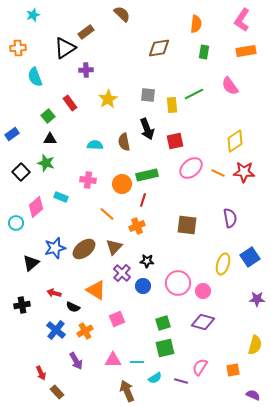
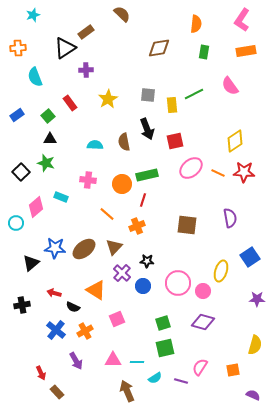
blue rectangle at (12, 134): moved 5 px right, 19 px up
blue star at (55, 248): rotated 20 degrees clockwise
yellow ellipse at (223, 264): moved 2 px left, 7 px down
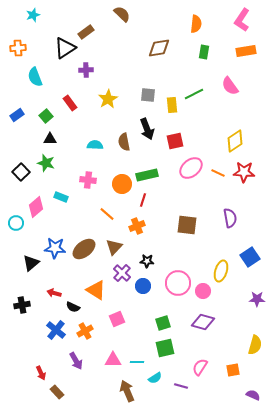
green square at (48, 116): moved 2 px left
purple line at (181, 381): moved 5 px down
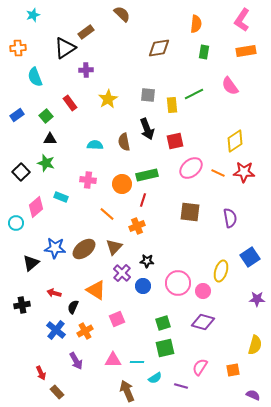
brown square at (187, 225): moved 3 px right, 13 px up
black semicircle at (73, 307): rotated 88 degrees clockwise
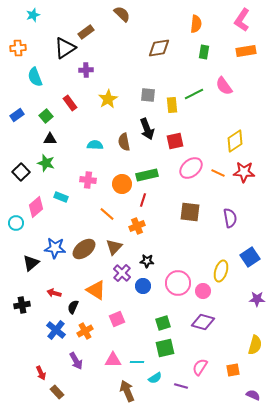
pink semicircle at (230, 86): moved 6 px left
